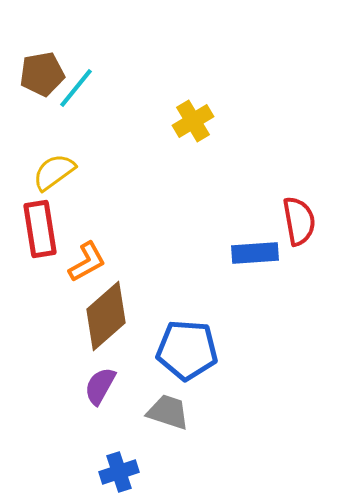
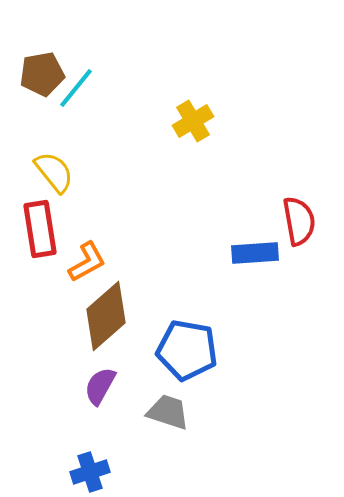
yellow semicircle: rotated 87 degrees clockwise
blue pentagon: rotated 6 degrees clockwise
blue cross: moved 29 px left
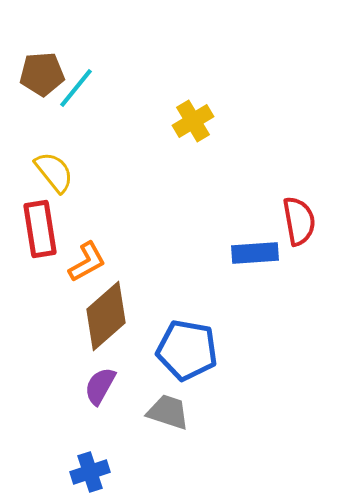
brown pentagon: rotated 6 degrees clockwise
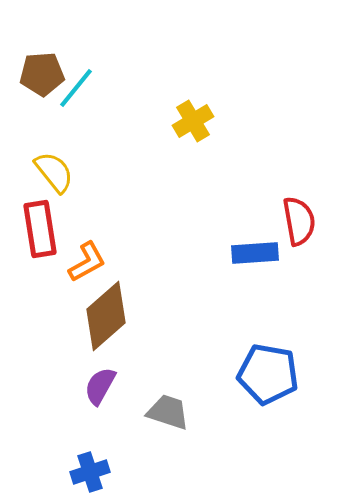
blue pentagon: moved 81 px right, 24 px down
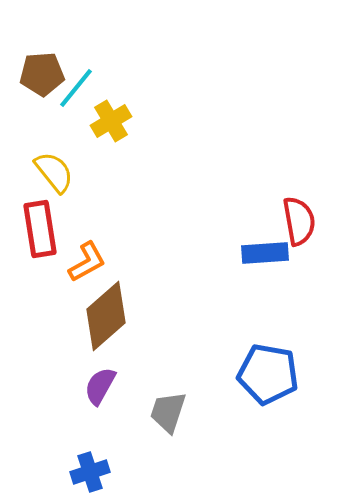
yellow cross: moved 82 px left
blue rectangle: moved 10 px right
gray trapezoid: rotated 90 degrees counterclockwise
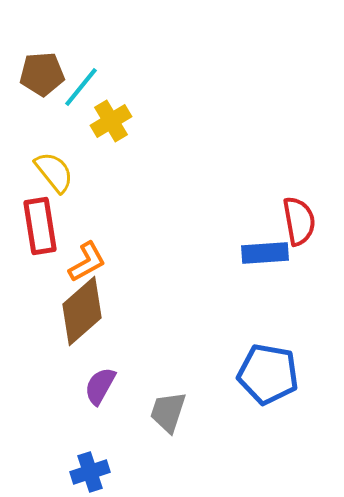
cyan line: moved 5 px right, 1 px up
red rectangle: moved 3 px up
brown diamond: moved 24 px left, 5 px up
